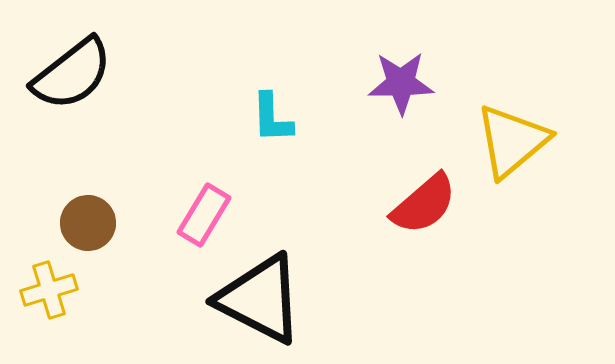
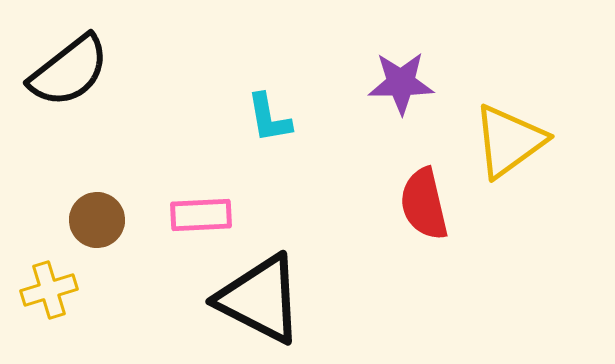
black semicircle: moved 3 px left, 3 px up
cyan L-shape: moved 3 px left; rotated 8 degrees counterclockwise
yellow triangle: moved 3 px left; rotated 4 degrees clockwise
red semicircle: rotated 118 degrees clockwise
pink rectangle: moved 3 px left; rotated 56 degrees clockwise
brown circle: moved 9 px right, 3 px up
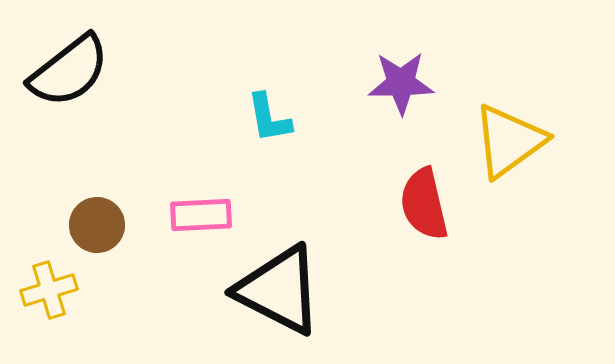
brown circle: moved 5 px down
black triangle: moved 19 px right, 9 px up
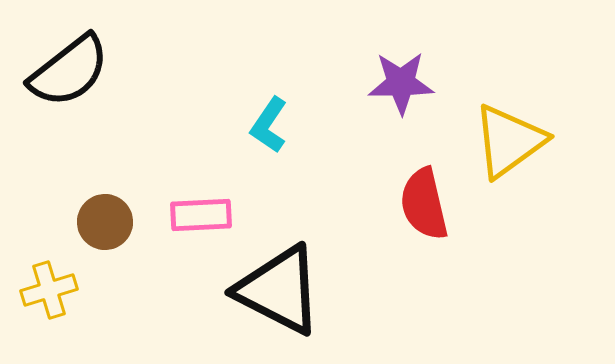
cyan L-shape: moved 7 px down; rotated 44 degrees clockwise
brown circle: moved 8 px right, 3 px up
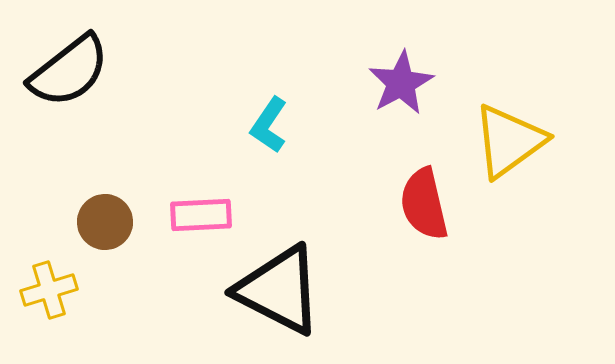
purple star: rotated 28 degrees counterclockwise
